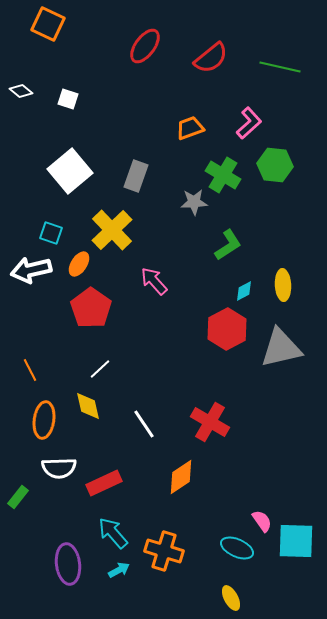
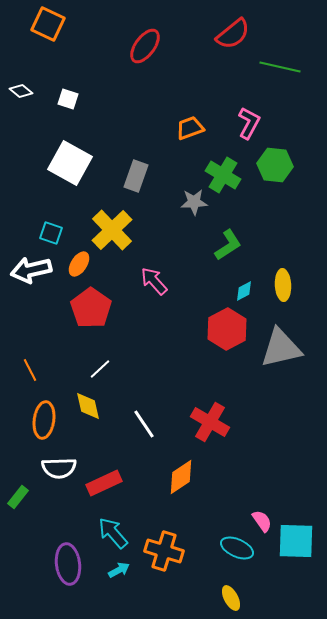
red semicircle at (211, 58): moved 22 px right, 24 px up
pink L-shape at (249, 123): rotated 20 degrees counterclockwise
white square at (70, 171): moved 8 px up; rotated 21 degrees counterclockwise
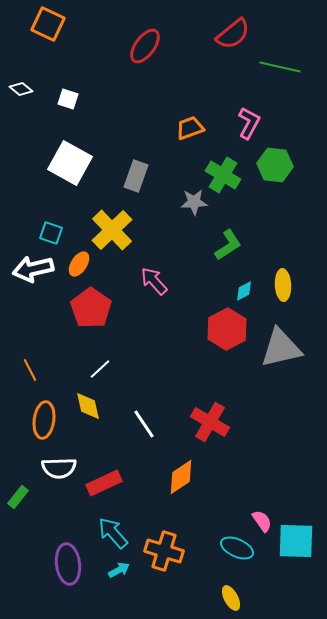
white diamond at (21, 91): moved 2 px up
white arrow at (31, 270): moved 2 px right, 1 px up
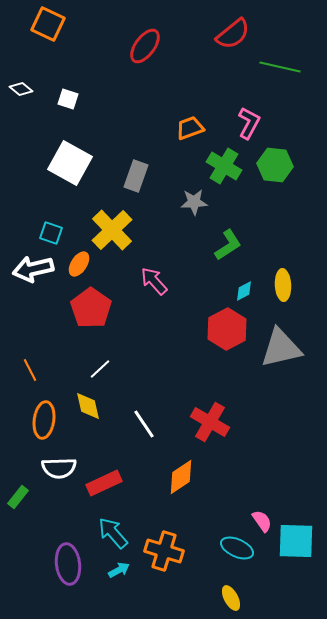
green cross at (223, 175): moved 1 px right, 9 px up
